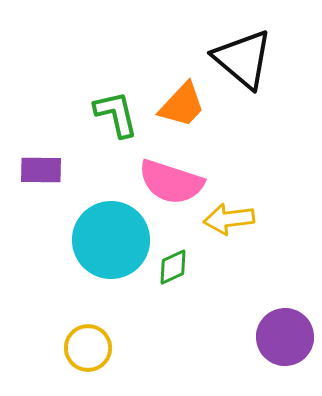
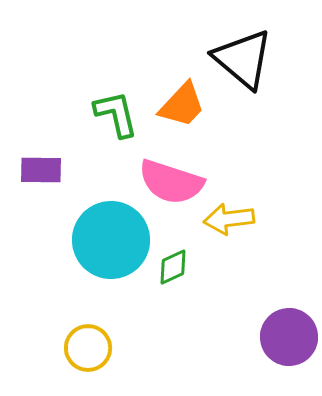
purple circle: moved 4 px right
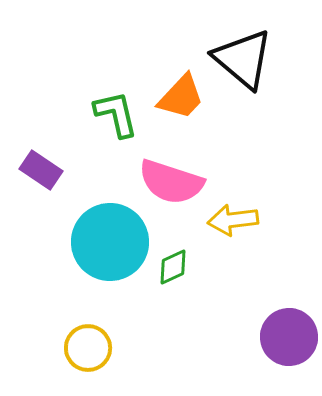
orange trapezoid: moved 1 px left, 8 px up
purple rectangle: rotated 33 degrees clockwise
yellow arrow: moved 4 px right, 1 px down
cyan circle: moved 1 px left, 2 px down
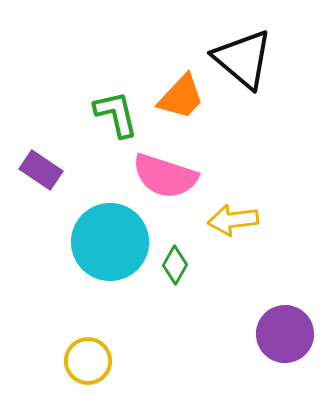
pink semicircle: moved 6 px left, 6 px up
green diamond: moved 2 px right, 2 px up; rotated 36 degrees counterclockwise
purple circle: moved 4 px left, 3 px up
yellow circle: moved 13 px down
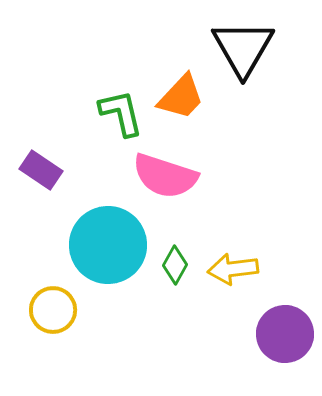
black triangle: moved 11 px up; rotated 20 degrees clockwise
green L-shape: moved 5 px right, 1 px up
yellow arrow: moved 49 px down
cyan circle: moved 2 px left, 3 px down
yellow circle: moved 35 px left, 51 px up
